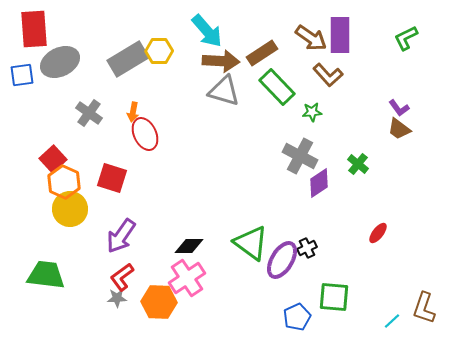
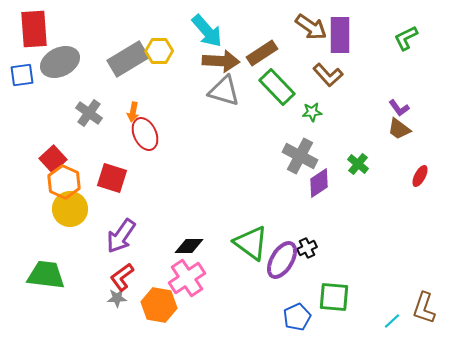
brown arrow at (311, 38): moved 11 px up
red ellipse at (378, 233): moved 42 px right, 57 px up; rotated 10 degrees counterclockwise
orange hexagon at (159, 302): moved 3 px down; rotated 8 degrees clockwise
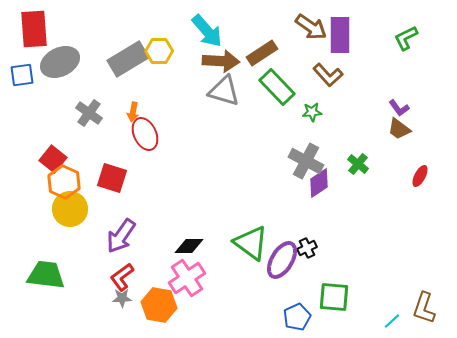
gray cross at (300, 156): moved 6 px right, 5 px down
red square at (53, 159): rotated 8 degrees counterclockwise
gray star at (117, 298): moved 5 px right
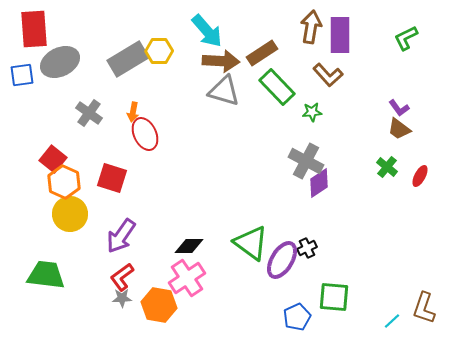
brown arrow at (311, 27): rotated 116 degrees counterclockwise
green cross at (358, 164): moved 29 px right, 3 px down
yellow circle at (70, 209): moved 5 px down
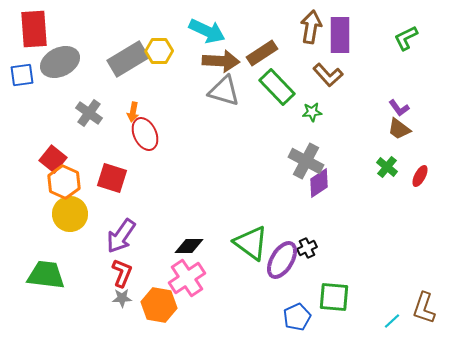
cyan arrow at (207, 31): rotated 24 degrees counterclockwise
red L-shape at (122, 277): moved 4 px up; rotated 148 degrees clockwise
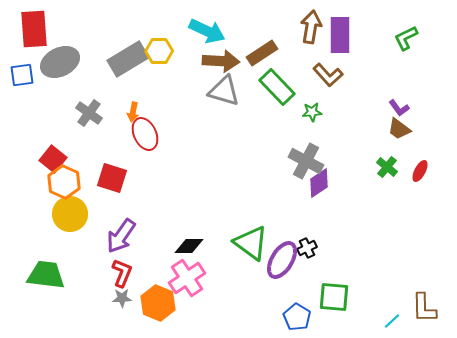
red ellipse at (420, 176): moved 5 px up
orange hexagon at (159, 305): moved 1 px left, 2 px up; rotated 12 degrees clockwise
brown L-shape at (424, 308): rotated 20 degrees counterclockwise
blue pentagon at (297, 317): rotated 16 degrees counterclockwise
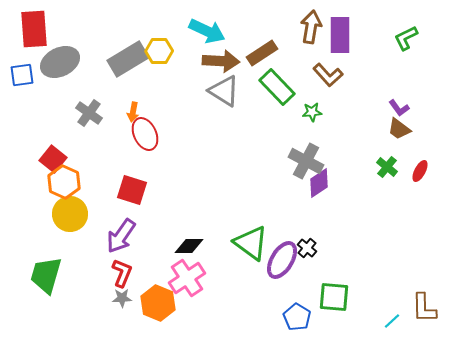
gray triangle at (224, 91): rotated 16 degrees clockwise
red square at (112, 178): moved 20 px right, 12 px down
black cross at (307, 248): rotated 24 degrees counterclockwise
green trapezoid at (46, 275): rotated 81 degrees counterclockwise
